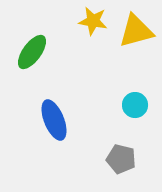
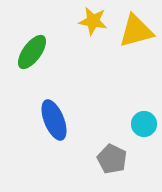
cyan circle: moved 9 px right, 19 px down
gray pentagon: moved 9 px left; rotated 12 degrees clockwise
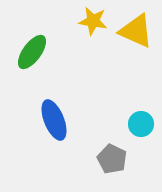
yellow triangle: rotated 39 degrees clockwise
cyan circle: moved 3 px left
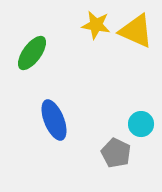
yellow star: moved 3 px right, 4 px down
green ellipse: moved 1 px down
gray pentagon: moved 4 px right, 6 px up
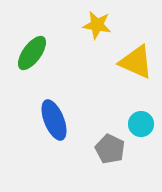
yellow star: moved 1 px right
yellow triangle: moved 31 px down
gray pentagon: moved 6 px left, 4 px up
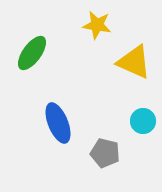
yellow triangle: moved 2 px left
blue ellipse: moved 4 px right, 3 px down
cyan circle: moved 2 px right, 3 px up
gray pentagon: moved 5 px left, 4 px down; rotated 12 degrees counterclockwise
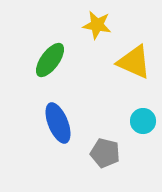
green ellipse: moved 18 px right, 7 px down
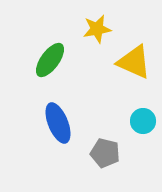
yellow star: moved 4 px down; rotated 20 degrees counterclockwise
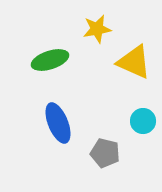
green ellipse: rotated 36 degrees clockwise
